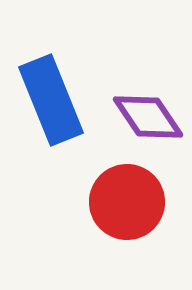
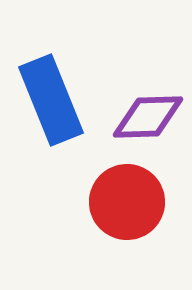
purple diamond: rotated 58 degrees counterclockwise
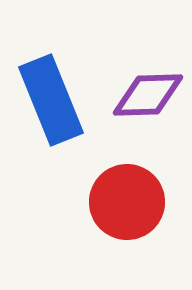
purple diamond: moved 22 px up
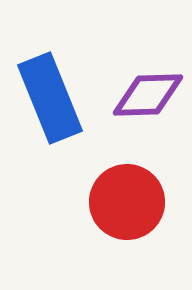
blue rectangle: moved 1 px left, 2 px up
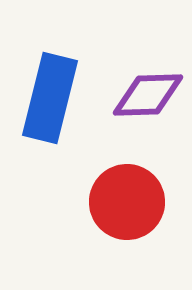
blue rectangle: rotated 36 degrees clockwise
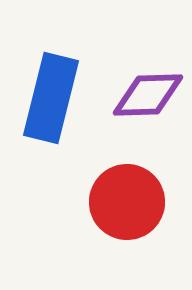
blue rectangle: moved 1 px right
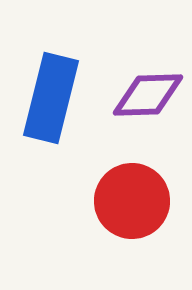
red circle: moved 5 px right, 1 px up
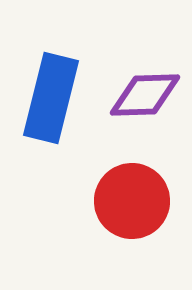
purple diamond: moved 3 px left
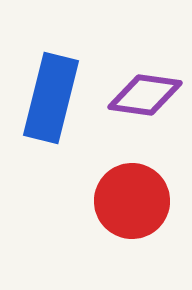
purple diamond: rotated 10 degrees clockwise
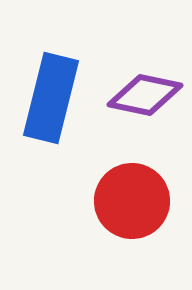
purple diamond: rotated 4 degrees clockwise
